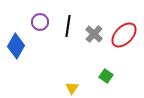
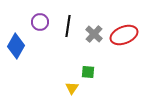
red ellipse: rotated 24 degrees clockwise
green square: moved 18 px left, 4 px up; rotated 32 degrees counterclockwise
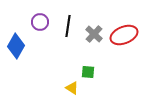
yellow triangle: rotated 32 degrees counterclockwise
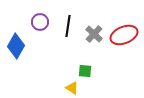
green square: moved 3 px left, 1 px up
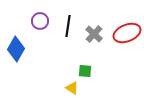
purple circle: moved 1 px up
red ellipse: moved 3 px right, 2 px up
blue diamond: moved 3 px down
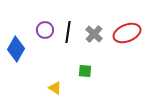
purple circle: moved 5 px right, 9 px down
black line: moved 6 px down
yellow triangle: moved 17 px left
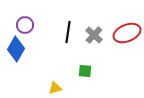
purple circle: moved 20 px left, 5 px up
gray cross: moved 1 px down
yellow triangle: rotated 48 degrees counterclockwise
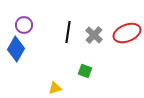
purple circle: moved 1 px left
green square: rotated 16 degrees clockwise
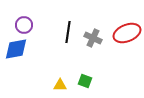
gray cross: moved 1 px left, 3 px down; rotated 18 degrees counterclockwise
blue diamond: rotated 50 degrees clockwise
green square: moved 10 px down
yellow triangle: moved 5 px right, 3 px up; rotated 16 degrees clockwise
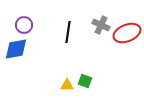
gray cross: moved 8 px right, 13 px up
yellow triangle: moved 7 px right
